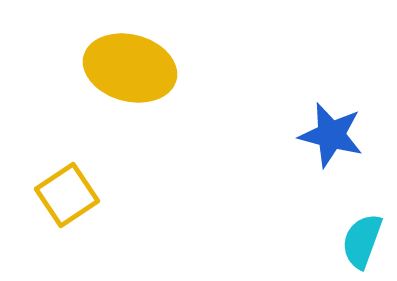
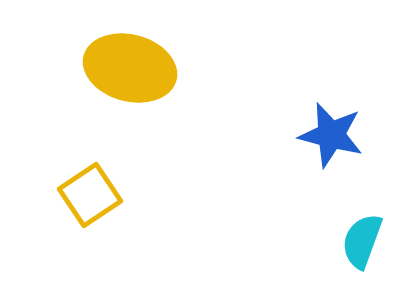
yellow square: moved 23 px right
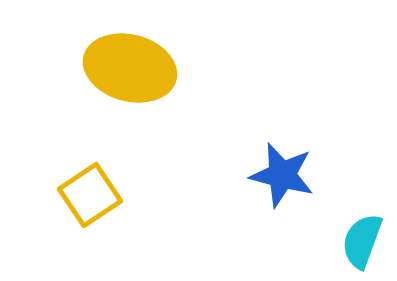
blue star: moved 49 px left, 40 px down
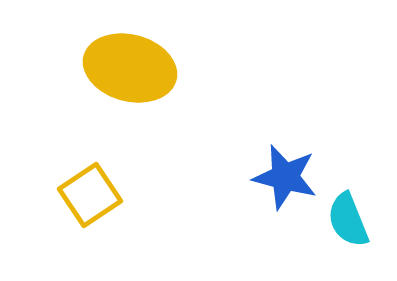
blue star: moved 3 px right, 2 px down
cyan semicircle: moved 14 px left, 21 px up; rotated 42 degrees counterclockwise
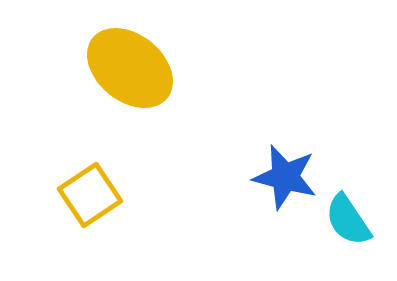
yellow ellipse: rotated 24 degrees clockwise
cyan semicircle: rotated 12 degrees counterclockwise
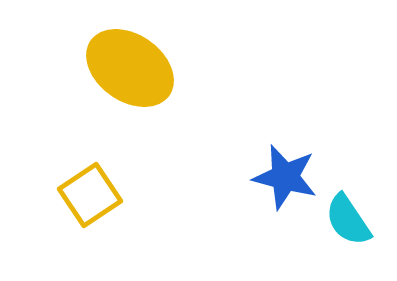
yellow ellipse: rotated 4 degrees counterclockwise
